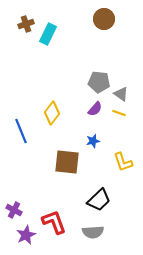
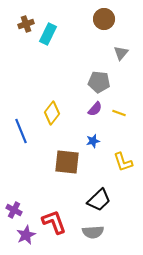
gray triangle: moved 41 px up; rotated 35 degrees clockwise
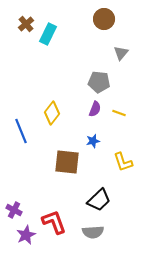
brown cross: rotated 21 degrees counterclockwise
purple semicircle: rotated 21 degrees counterclockwise
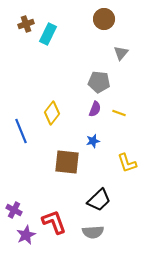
brown cross: rotated 21 degrees clockwise
yellow L-shape: moved 4 px right, 1 px down
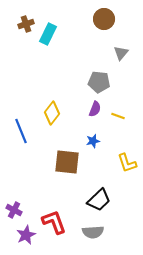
yellow line: moved 1 px left, 3 px down
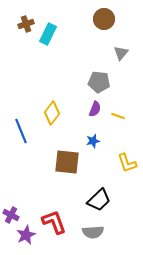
purple cross: moved 3 px left, 5 px down
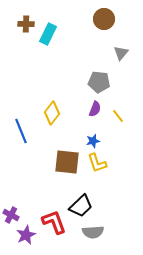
brown cross: rotated 21 degrees clockwise
yellow line: rotated 32 degrees clockwise
yellow L-shape: moved 30 px left
black trapezoid: moved 18 px left, 6 px down
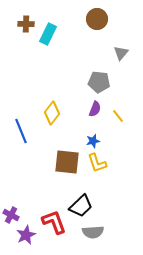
brown circle: moved 7 px left
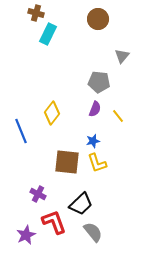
brown circle: moved 1 px right
brown cross: moved 10 px right, 11 px up; rotated 14 degrees clockwise
gray triangle: moved 1 px right, 3 px down
black trapezoid: moved 2 px up
purple cross: moved 27 px right, 21 px up
gray semicircle: rotated 125 degrees counterclockwise
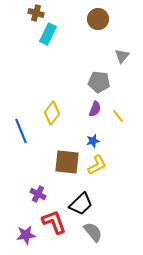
yellow L-shape: moved 2 px down; rotated 100 degrees counterclockwise
purple star: rotated 18 degrees clockwise
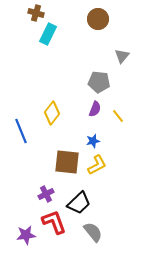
purple cross: moved 8 px right; rotated 35 degrees clockwise
black trapezoid: moved 2 px left, 1 px up
